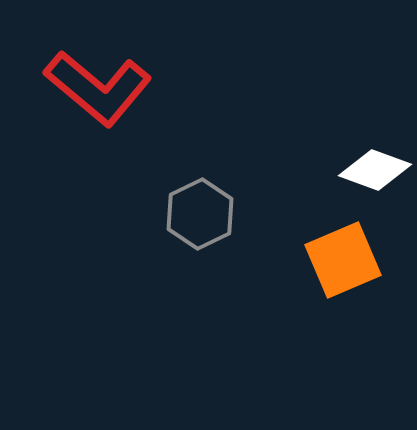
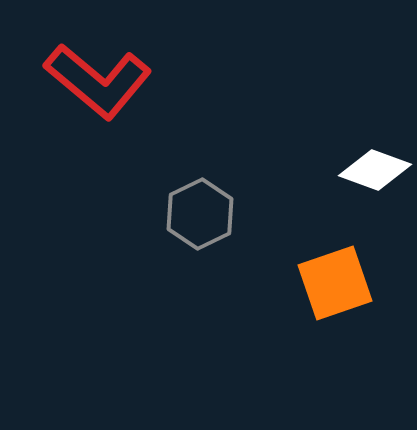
red L-shape: moved 7 px up
orange square: moved 8 px left, 23 px down; rotated 4 degrees clockwise
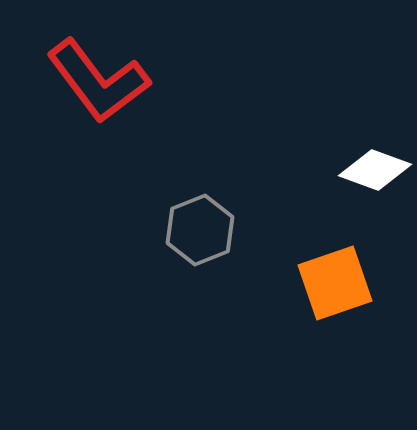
red L-shape: rotated 13 degrees clockwise
gray hexagon: moved 16 px down; rotated 4 degrees clockwise
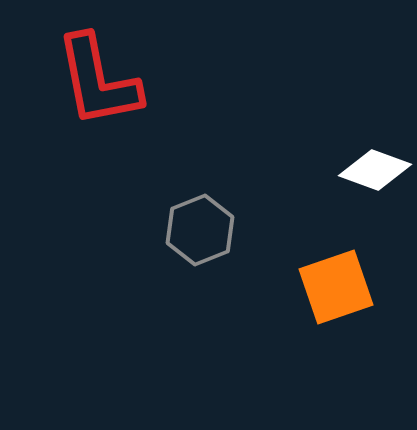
red L-shape: rotated 26 degrees clockwise
orange square: moved 1 px right, 4 px down
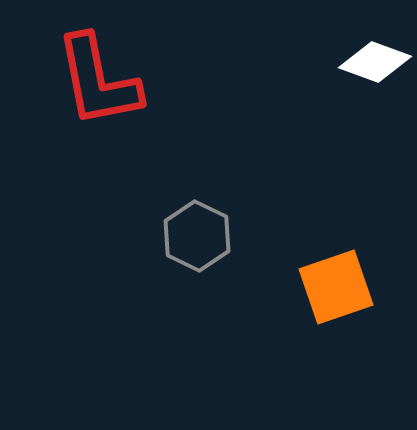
white diamond: moved 108 px up
gray hexagon: moved 3 px left, 6 px down; rotated 12 degrees counterclockwise
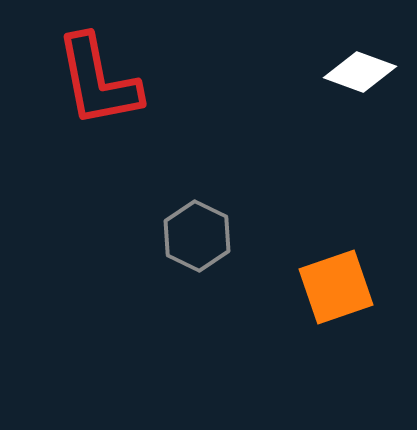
white diamond: moved 15 px left, 10 px down
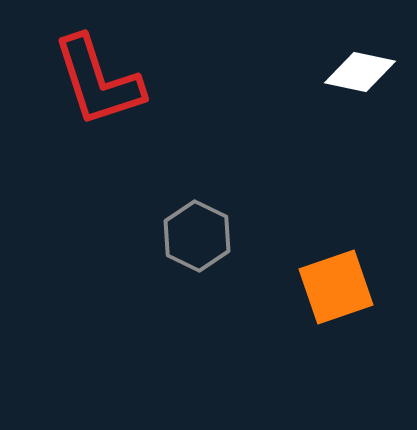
white diamond: rotated 8 degrees counterclockwise
red L-shape: rotated 7 degrees counterclockwise
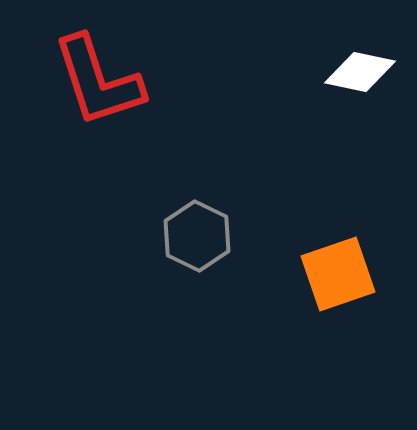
orange square: moved 2 px right, 13 px up
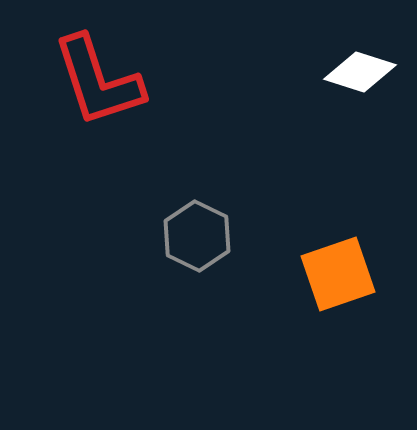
white diamond: rotated 6 degrees clockwise
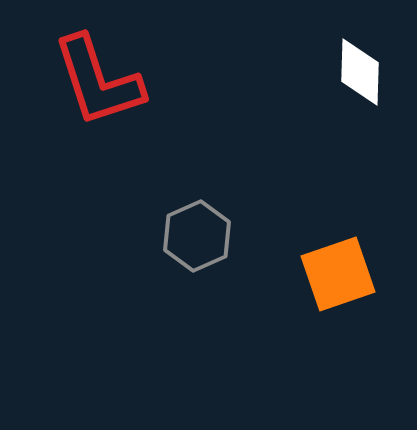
white diamond: rotated 74 degrees clockwise
gray hexagon: rotated 10 degrees clockwise
